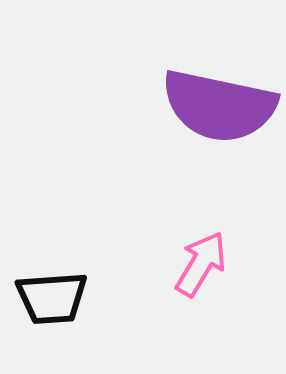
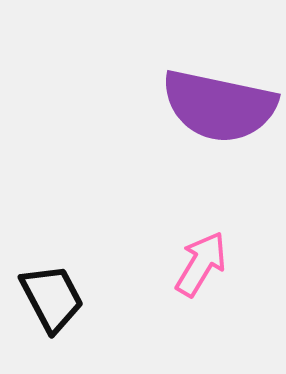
black trapezoid: rotated 114 degrees counterclockwise
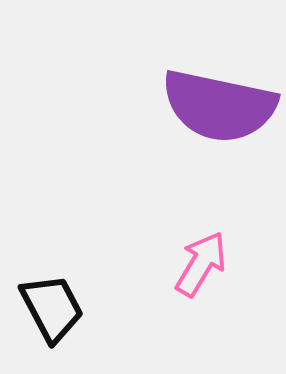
black trapezoid: moved 10 px down
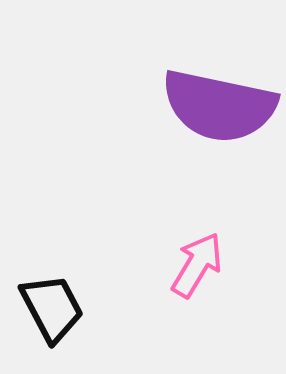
pink arrow: moved 4 px left, 1 px down
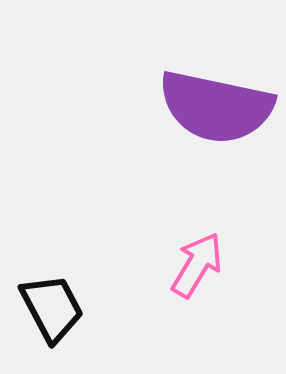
purple semicircle: moved 3 px left, 1 px down
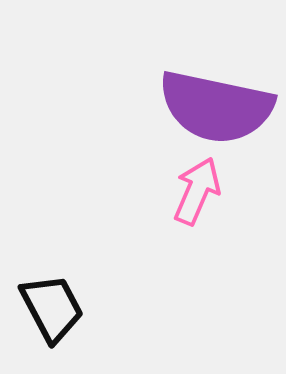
pink arrow: moved 74 px up; rotated 8 degrees counterclockwise
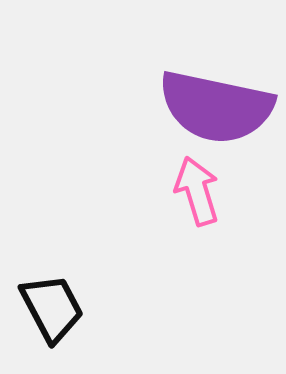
pink arrow: rotated 40 degrees counterclockwise
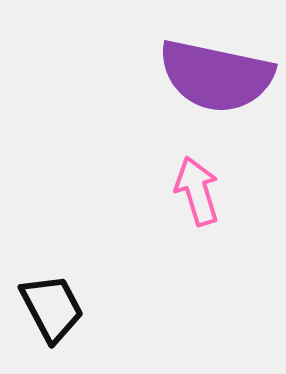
purple semicircle: moved 31 px up
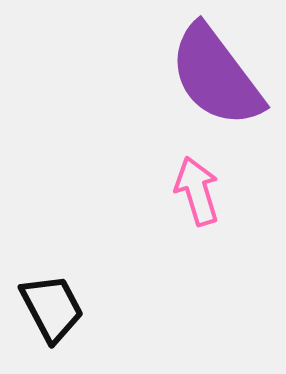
purple semicircle: rotated 41 degrees clockwise
